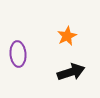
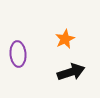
orange star: moved 2 px left, 3 px down
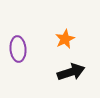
purple ellipse: moved 5 px up
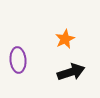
purple ellipse: moved 11 px down
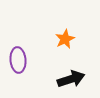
black arrow: moved 7 px down
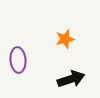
orange star: rotated 12 degrees clockwise
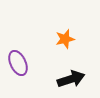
purple ellipse: moved 3 px down; rotated 20 degrees counterclockwise
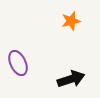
orange star: moved 6 px right, 18 px up
